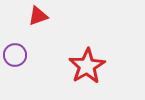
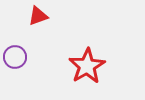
purple circle: moved 2 px down
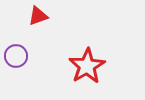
purple circle: moved 1 px right, 1 px up
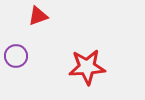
red star: moved 1 px down; rotated 27 degrees clockwise
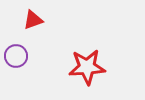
red triangle: moved 5 px left, 4 px down
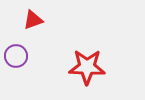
red star: rotated 6 degrees clockwise
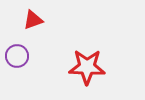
purple circle: moved 1 px right
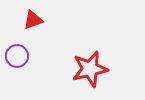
red star: moved 3 px right, 2 px down; rotated 15 degrees counterclockwise
